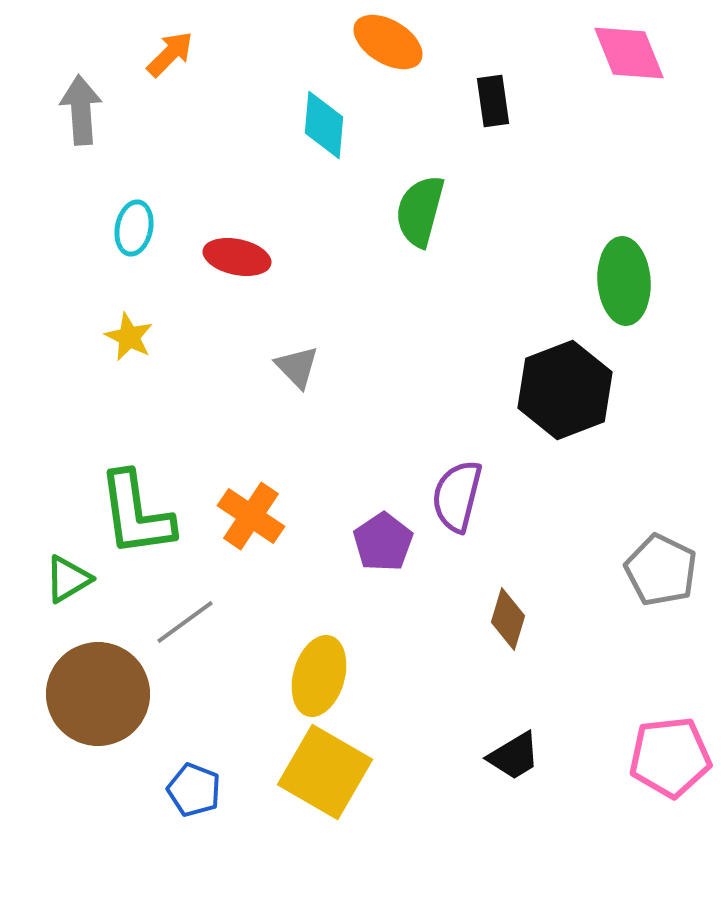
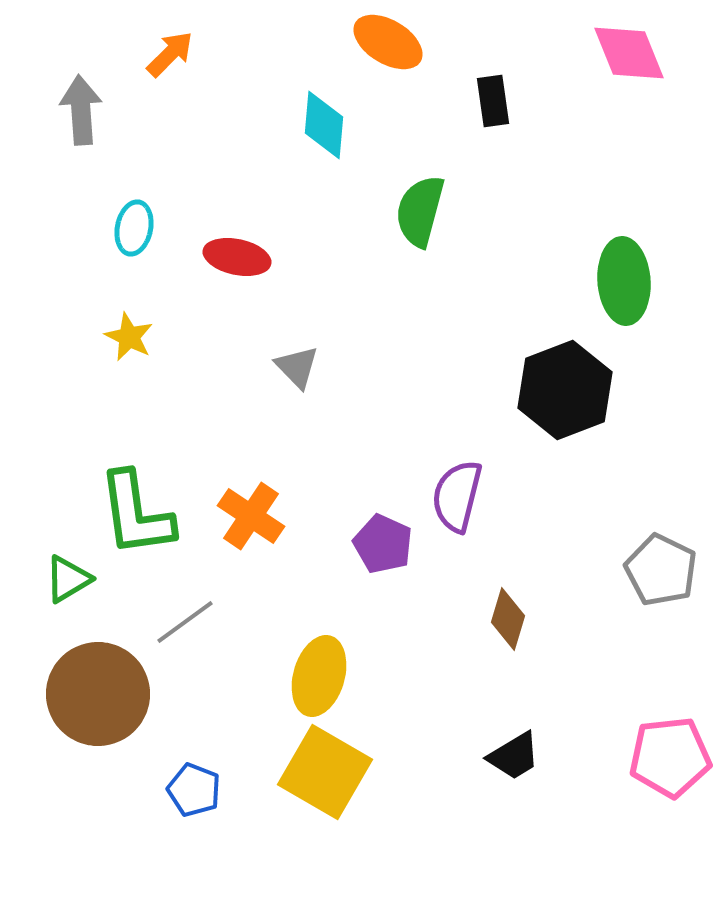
purple pentagon: moved 2 px down; rotated 14 degrees counterclockwise
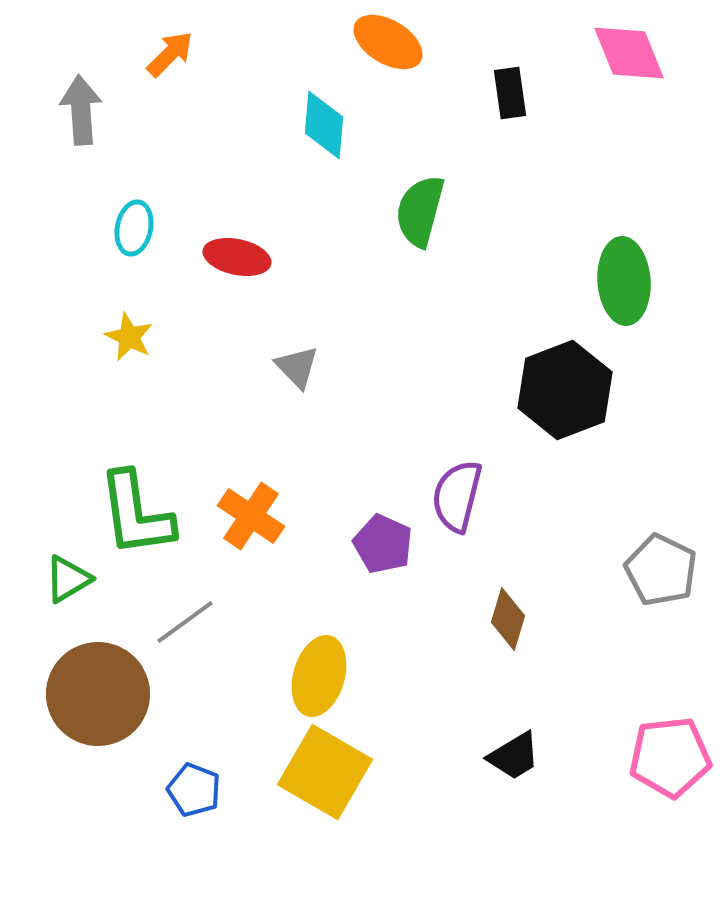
black rectangle: moved 17 px right, 8 px up
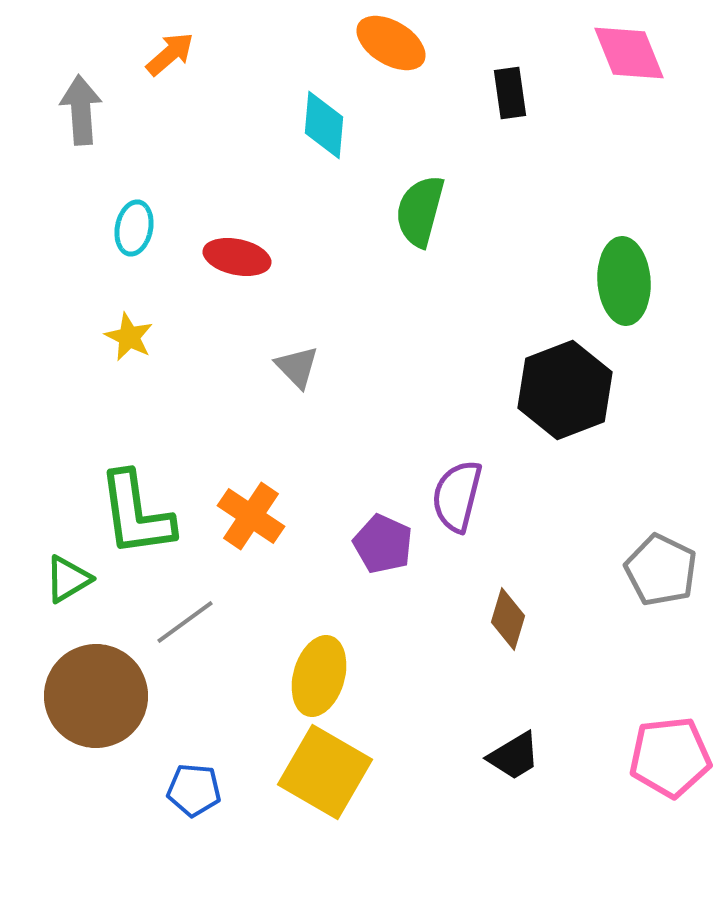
orange ellipse: moved 3 px right, 1 px down
orange arrow: rotated 4 degrees clockwise
brown circle: moved 2 px left, 2 px down
blue pentagon: rotated 16 degrees counterclockwise
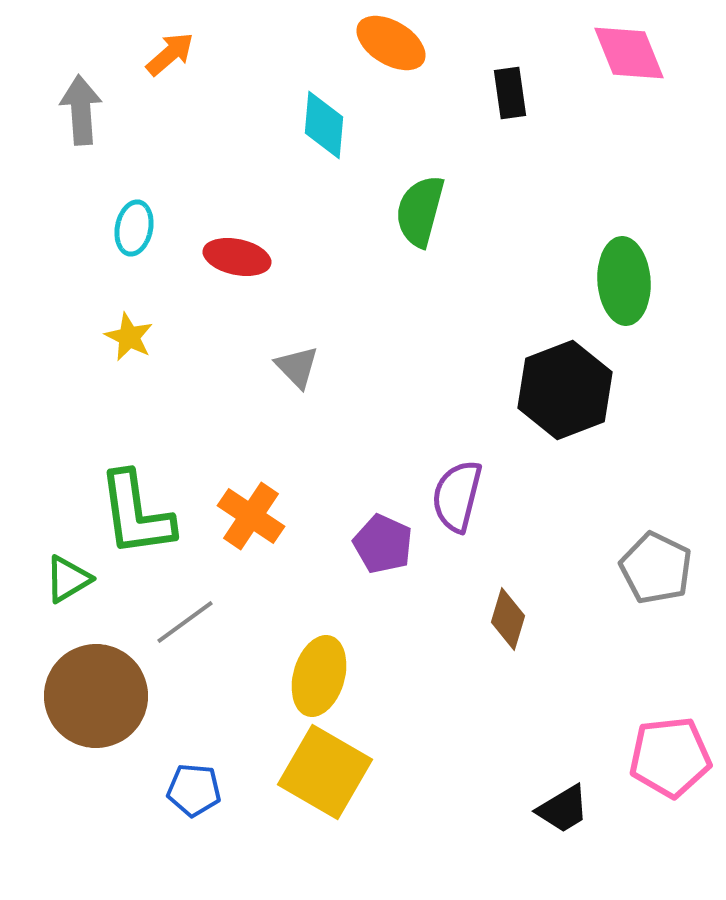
gray pentagon: moved 5 px left, 2 px up
black trapezoid: moved 49 px right, 53 px down
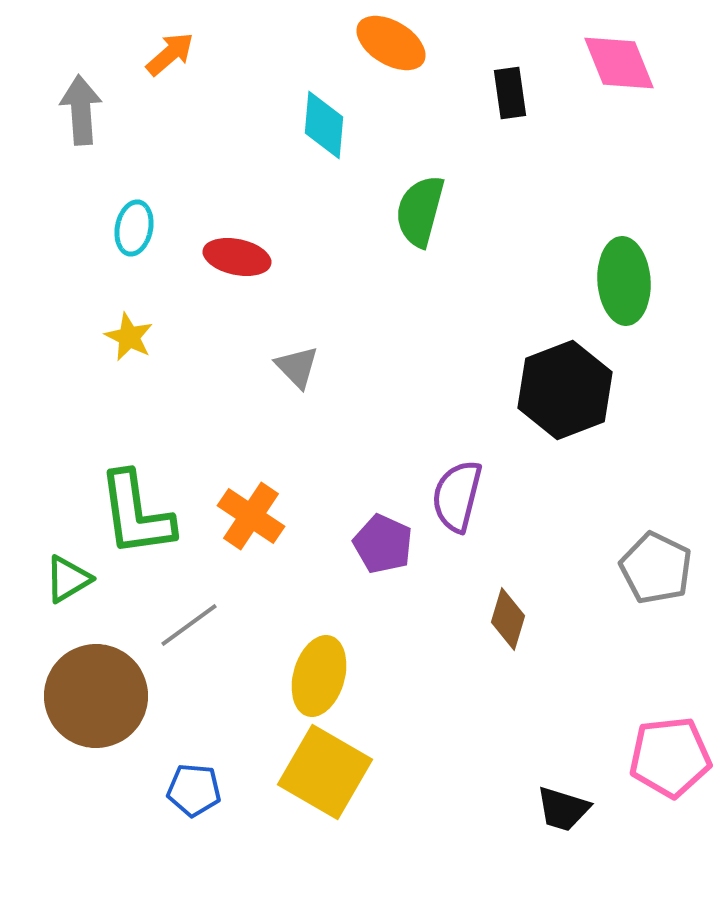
pink diamond: moved 10 px left, 10 px down
gray line: moved 4 px right, 3 px down
black trapezoid: rotated 48 degrees clockwise
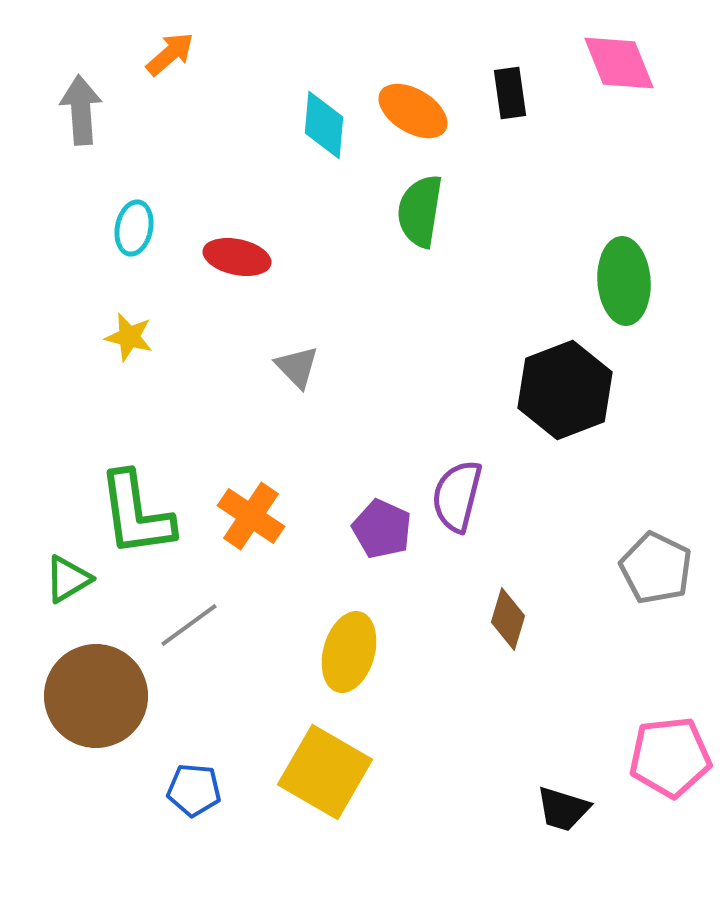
orange ellipse: moved 22 px right, 68 px down
green semicircle: rotated 6 degrees counterclockwise
yellow star: rotated 12 degrees counterclockwise
purple pentagon: moved 1 px left, 15 px up
yellow ellipse: moved 30 px right, 24 px up
